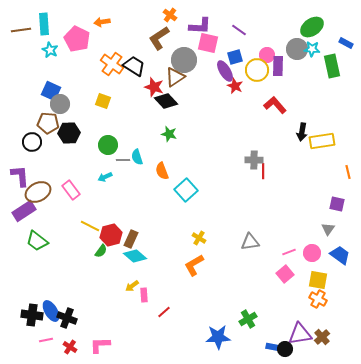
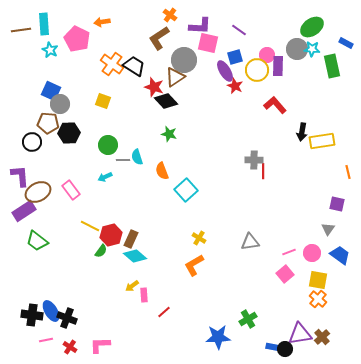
orange cross at (318, 299): rotated 12 degrees clockwise
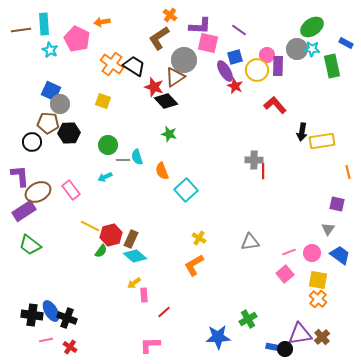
green trapezoid at (37, 241): moved 7 px left, 4 px down
yellow arrow at (132, 286): moved 2 px right, 3 px up
pink L-shape at (100, 345): moved 50 px right
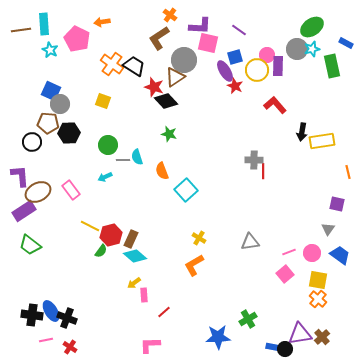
cyan star at (312, 49): rotated 21 degrees counterclockwise
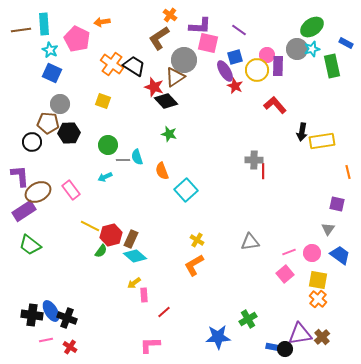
blue square at (51, 91): moved 1 px right, 18 px up
yellow cross at (199, 238): moved 2 px left, 2 px down
